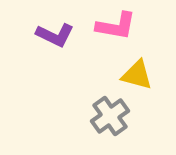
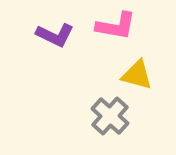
gray cross: rotated 12 degrees counterclockwise
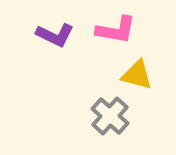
pink L-shape: moved 4 px down
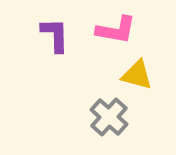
purple L-shape: rotated 117 degrees counterclockwise
gray cross: moved 1 px left, 1 px down
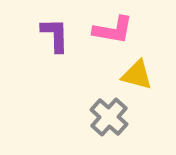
pink L-shape: moved 3 px left
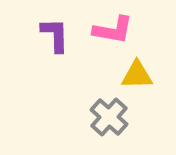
yellow triangle: rotated 16 degrees counterclockwise
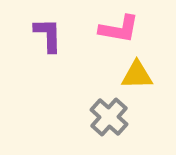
pink L-shape: moved 6 px right, 1 px up
purple L-shape: moved 7 px left
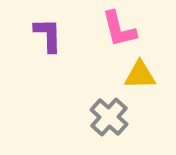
pink L-shape: rotated 66 degrees clockwise
yellow triangle: moved 3 px right
